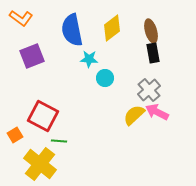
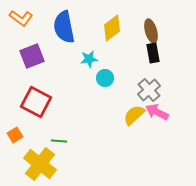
blue semicircle: moved 8 px left, 3 px up
cyan star: rotated 12 degrees counterclockwise
red square: moved 7 px left, 14 px up
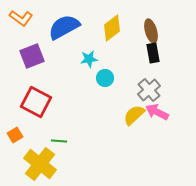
blue semicircle: rotated 72 degrees clockwise
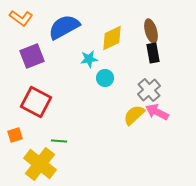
yellow diamond: moved 10 px down; rotated 12 degrees clockwise
orange square: rotated 14 degrees clockwise
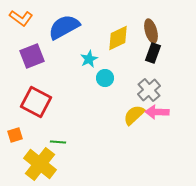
yellow diamond: moved 6 px right
black rectangle: rotated 30 degrees clockwise
cyan star: rotated 18 degrees counterclockwise
pink arrow: rotated 25 degrees counterclockwise
green line: moved 1 px left, 1 px down
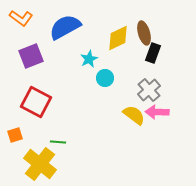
blue semicircle: moved 1 px right
brown ellipse: moved 7 px left, 2 px down
purple square: moved 1 px left
yellow semicircle: rotated 80 degrees clockwise
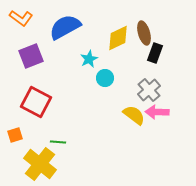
black rectangle: moved 2 px right
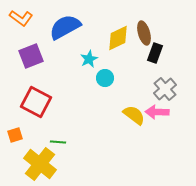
gray cross: moved 16 px right, 1 px up
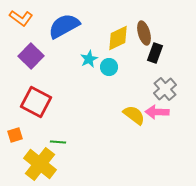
blue semicircle: moved 1 px left, 1 px up
purple square: rotated 25 degrees counterclockwise
cyan circle: moved 4 px right, 11 px up
